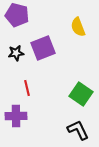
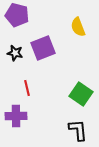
black star: moved 1 px left; rotated 21 degrees clockwise
black L-shape: rotated 20 degrees clockwise
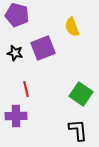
yellow semicircle: moved 6 px left
red line: moved 1 px left, 1 px down
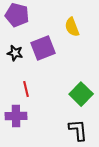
green square: rotated 10 degrees clockwise
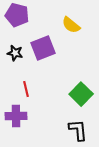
yellow semicircle: moved 1 px left, 2 px up; rotated 30 degrees counterclockwise
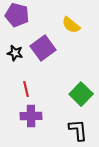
purple square: rotated 15 degrees counterclockwise
purple cross: moved 15 px right
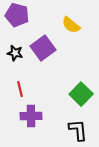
red line: moved 6 px left
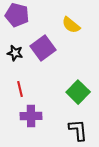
green square: moved 3 px left, 2 px up
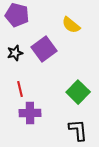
purple square: moved 1 px right, 1 px down
black star: rotated 28 degrees counterclockwise
purple cross: moved 1 px left, 3 px up
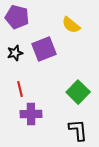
purple pentagon: moved 2 px down
purple square: rotated 15 degrees clockwise
purple cross: moved 1 px right, 1 px down
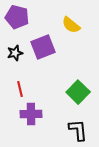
purple square: moved 1 px left, 2 px up
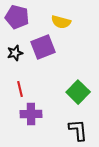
yellow semicircle: moved 10 px left, 3 px up; rotated 24 degrees counterclockwise
